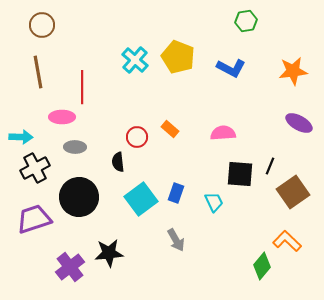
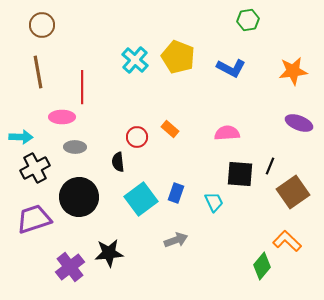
green hexagon: moved 2 px right, 1 px up
purple ellipse: rotated 8 degrees counterclockwise
pink semicircle: moved 4 px right
gray arrow: rotated 80 degrees counterclockwise
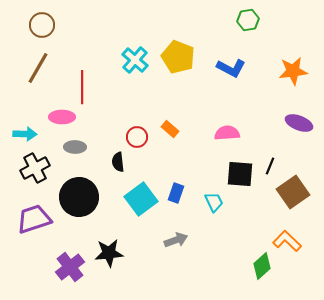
brown line: moved 4 px up; rotated 40 degrees clockwise
cyan arrow: moved 4 px right, 3 px up
green diamond: rotated 8 degrees clockwise
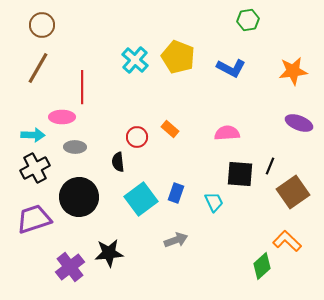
cyan arrow: moved 8 px right, 1 px down
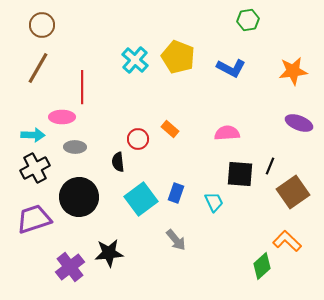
red circle: moved 1 px right, 2 px down
gray arrow: rotated 70 degrees clockwise
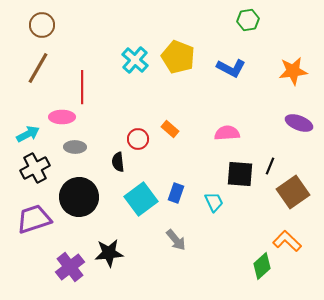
cyan arrow: moved 5 px left, 1 px up; rotated 30 degrees counterclockwise
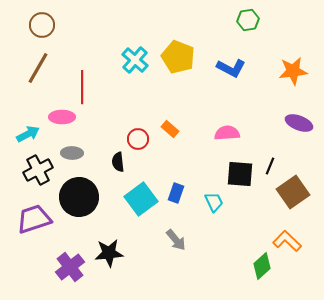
gray ellipse: moved 3 px left, 6 px down
black cross: moved 3 px right, 2 px down
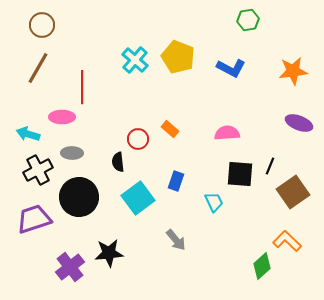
cyan arrow: rotated 135 degrees counterclockwise
blue rectangle: moved 12 px up
cyan square: moved 3 px left, 1 px up
